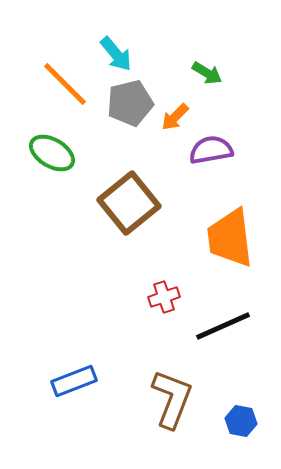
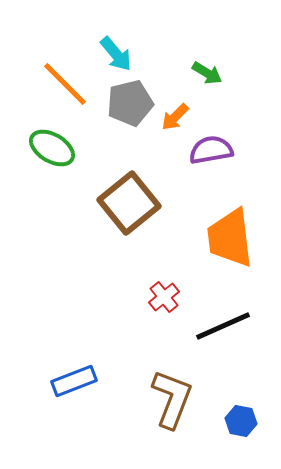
green ellipse: moved 5 px up
red cross: rotated 20 degrees counterclockwise
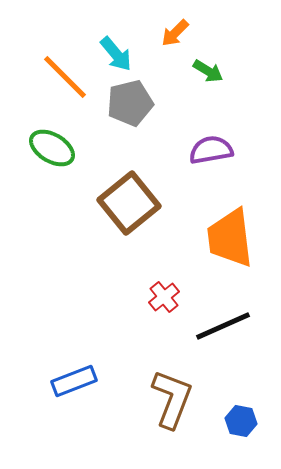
green arrow: moved 1 px right, 2 px up
orange line: moved 7 px up
orange arrow: moved 84 px up
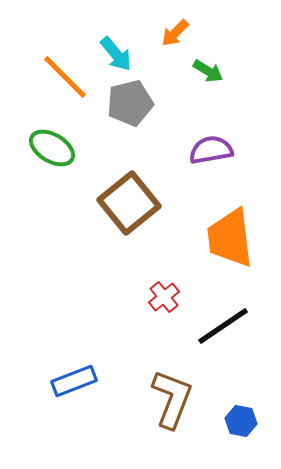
black line: rotated 10 degrees counterclockwise
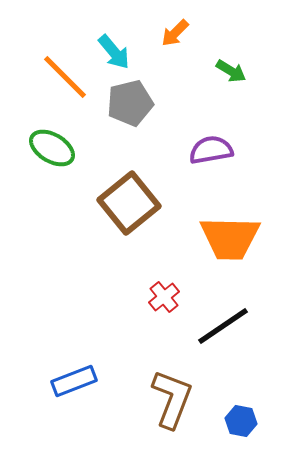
cyan arrow: moved 2 px left, 2 px up
green arrow: moved 23 px right
orange trapezoid: rotated 82 degrees counterclockwise
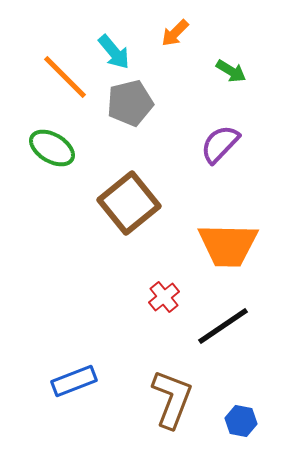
purple semicircle: moved 9 px right, 6 px up; rotated 36 degrees counterclockwise
orange trapezoid: moved 2 px left, 7 px down
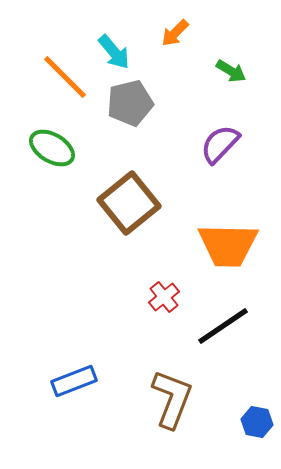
blue hexagon: moved 16 px right, 1 px down
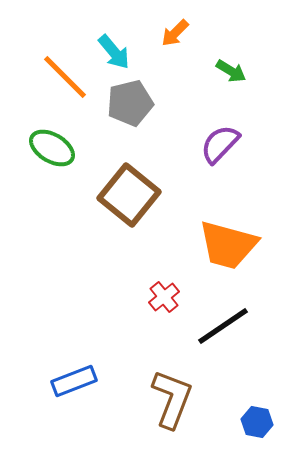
brown square: moved 8 px up; rotated 12 degrees counterclockwise
orange trapezoid: rotated 14 degrees clockwise
